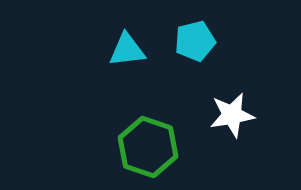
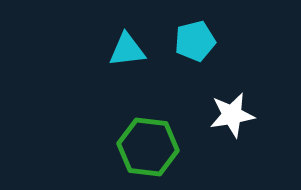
green hexagon: rotated 12 degrees counterclockwise
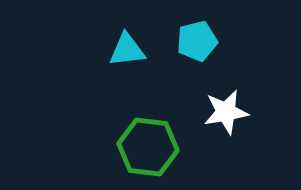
cyan pentagon: moved 2 px right
white star: moved 6 px left, 3 px up
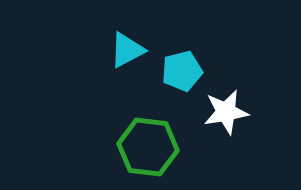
cyan pentagon: moved 15 px left, 30 px down
cyan triangle: rotated 21 degrees counterclockwise
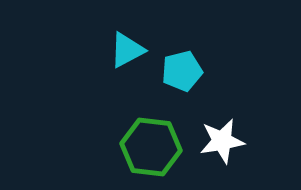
white star: moved 4 px left, 29 px down
green hexagon: moved 3 px right
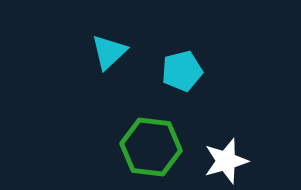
cyan triangle: moved 18 px left, 2 px down; rotated 15 degrees counterclockwise
white star: moved 4 px right, 20 px down; rotated 6 degrees counterclockwise
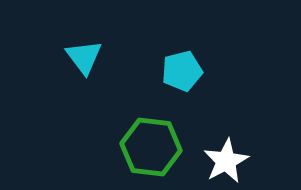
cyan triangle: moved 25 px left, 5 px down; rotated 24 degrees counterclockwise
white star: rotated 12 degrees counterclockwise
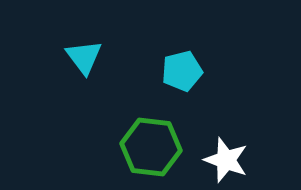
white star: moved 1 px up; rotated 24 degrees counterclockwise
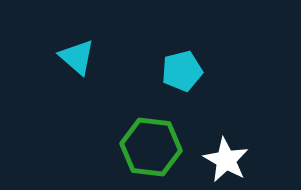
cyan triangle: moved 7 px left; rotated 12 degrees counterclockwise
white star: rotated 9 degrees clockwise
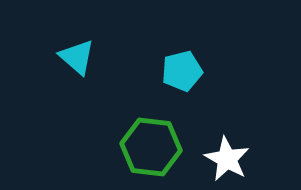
white star: moved 1 px right, 1 px up
